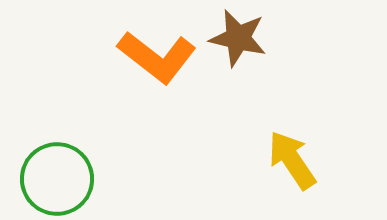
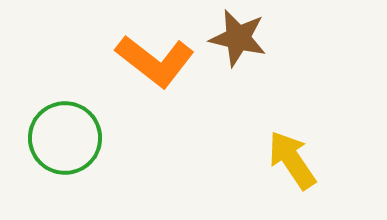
orange L-shape: moved 2 px left, 4 px down
green circle: moved 8 px right, 41 px up
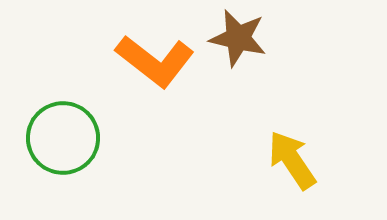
green circle: moved 2 px left
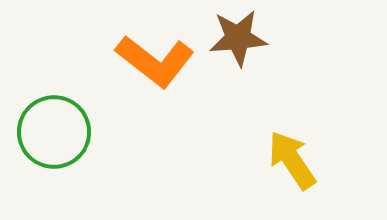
brown star: rotated 18 degrees counterclockwise
green circle: moved 9 px left, 6 px up
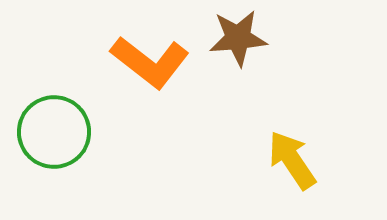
orange L-shape: moved 5 px left, 1 px down
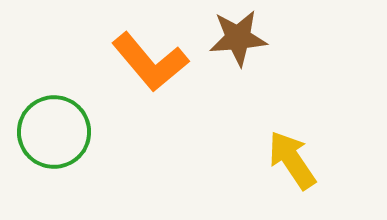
orange L-shape: rotated 12 degrees clockwise
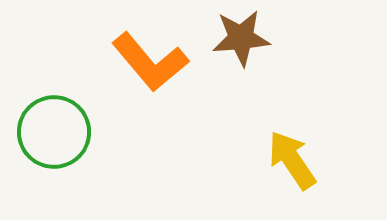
brown star: moved 3 px right
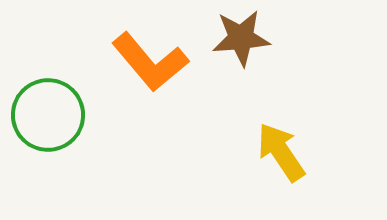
green circle: moved 6 px left, 17 px up
yellow arrow: moved 11 px left, 8 px up
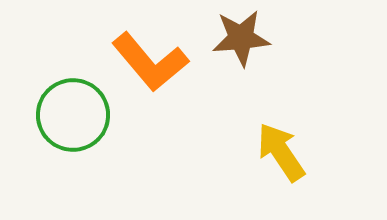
green circle: moved 25 px right
